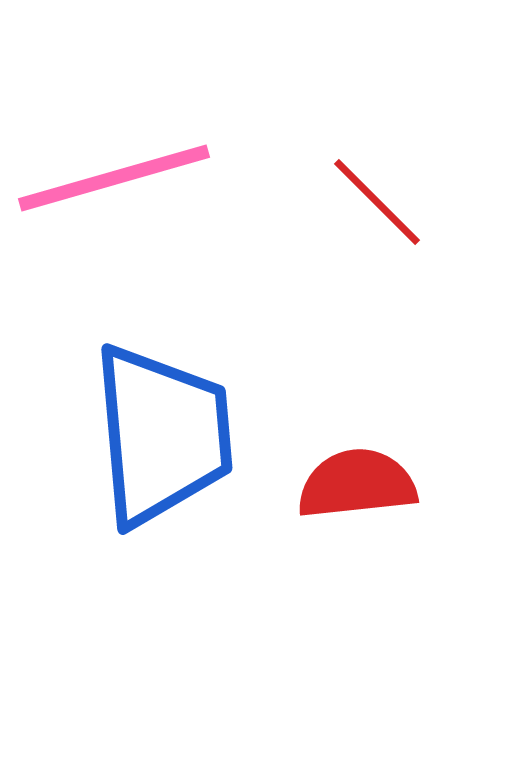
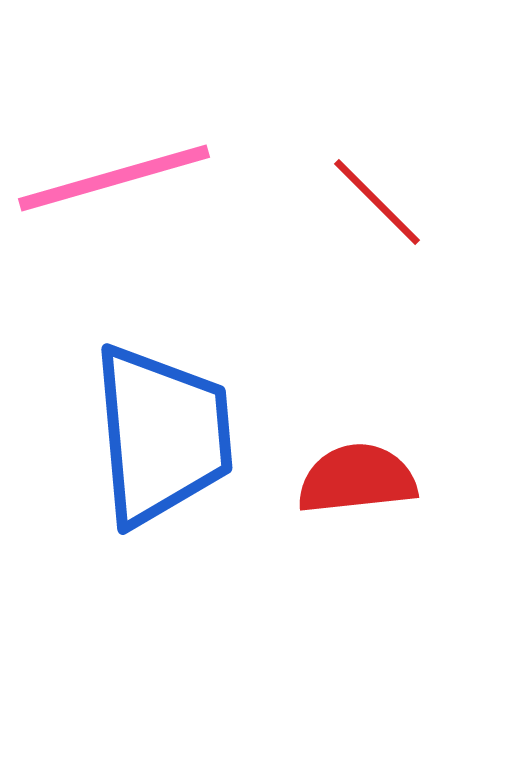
red semicircle: moved 5 px up
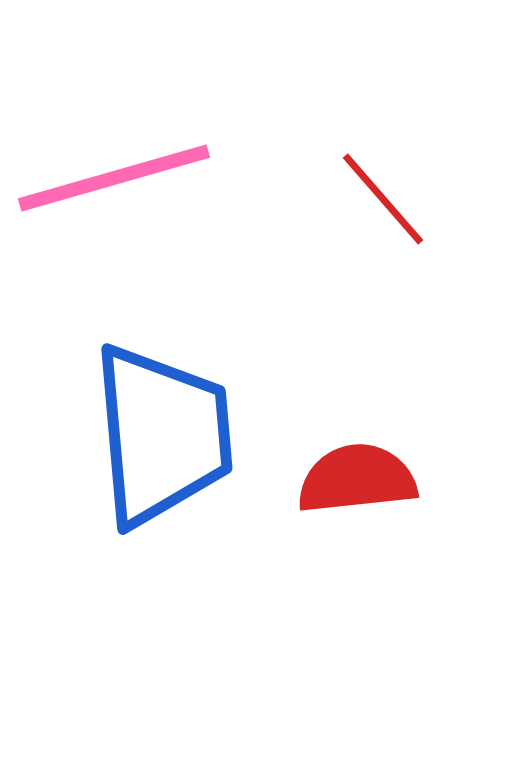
red line: moved 6 px right, 3 px up; rotated 4 degrees clockwise
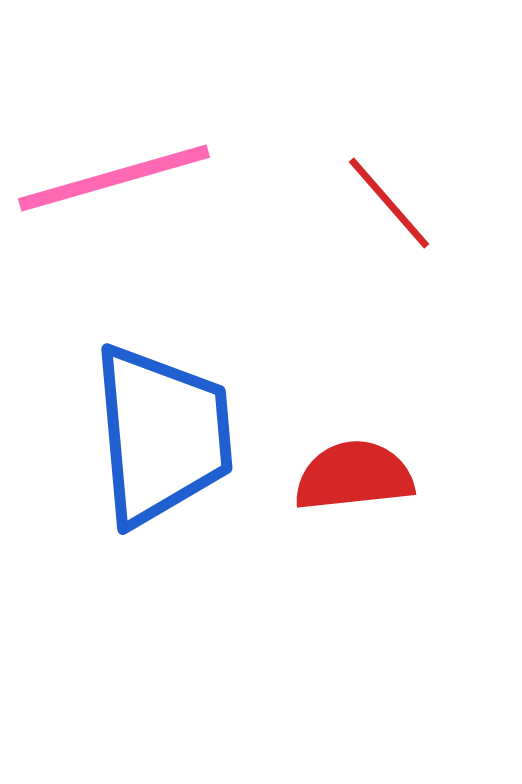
red line: moved 6 px right, 4 px down
red semicircle: moved 3 px left, 3 px up
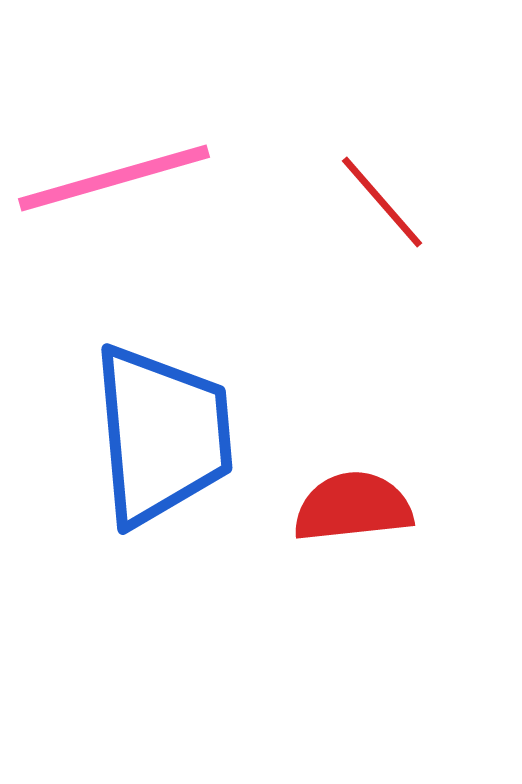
red line: moved 7 px left, 1 px up
red semicircle: moved 1 px left, 31 px down
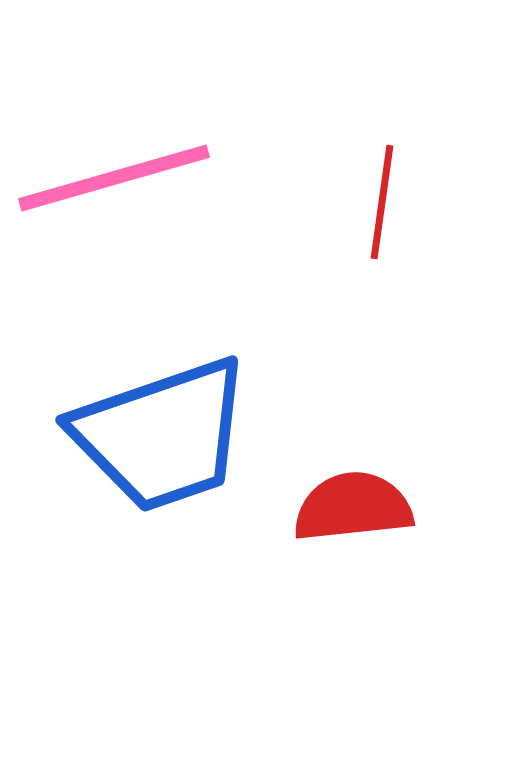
red line: rotated 49 degrees clockwise
blue trapezoid: rotated 76 degrees clockwise
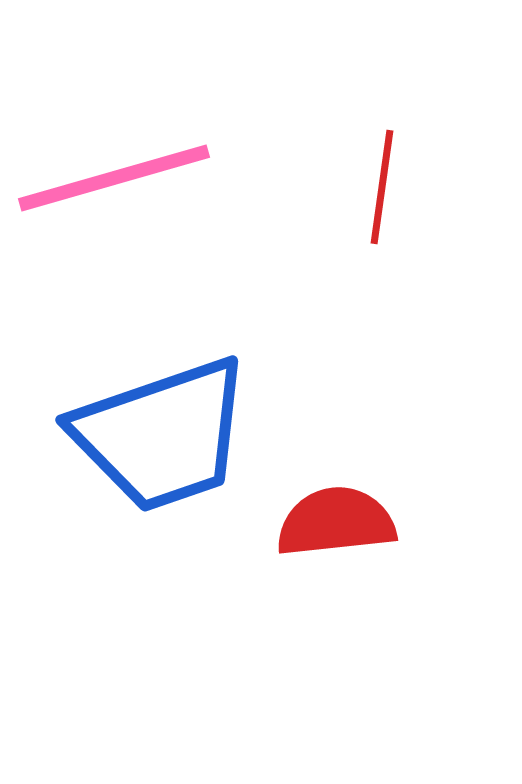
red line: moved 15 px up
red semicircle: moved 17 px left, 15 px down
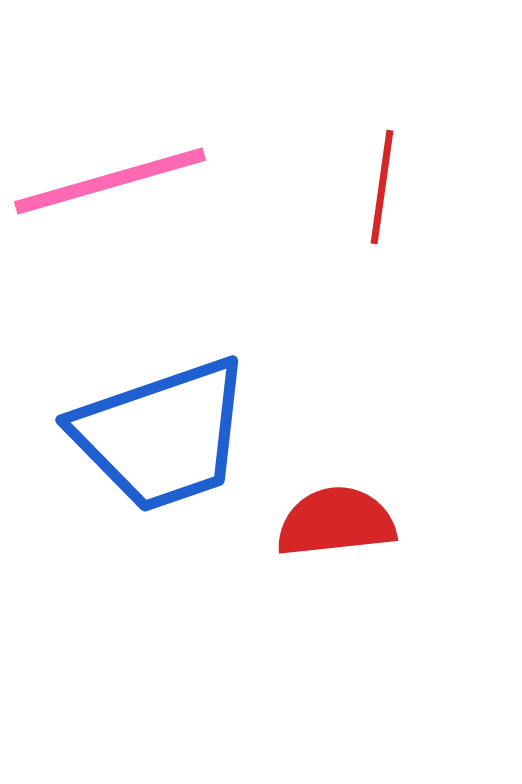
pink line: moved 4 px left, 3 px down
